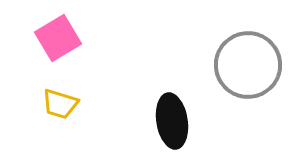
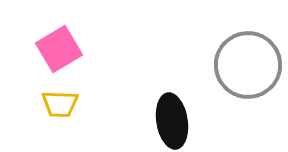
pink square: moved 1 px right, 11 px down
yellow trapezoid: rotated 15 degrees counterclockwise
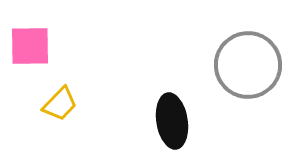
pink square: moved 29 px left, 3 px up; rotated 30 degrees clockwise
yellow trapezoid: rotated 48 degrees counterclockwise
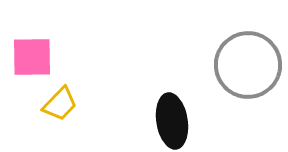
pink square: moved 2 px right, 11 px down
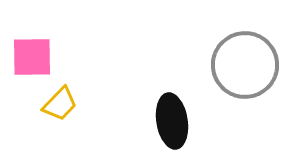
gray circle: moved 3 px left
